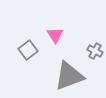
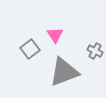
gray square: moved 2 px right, 1 px up
gray triangle: moved 5 px left, 4 px up
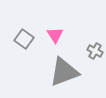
gray square: moved 6 px left, 10 px up; rotated 18 degrees counterclockwise
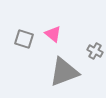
pink triangle: moved 2 px left, 1 px up; rotated 18 degrees counterclockwise
gray square: rotated 18 degrees counterclockwise
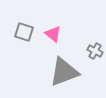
gray square: moved 7 px up
